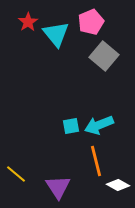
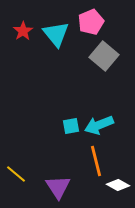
red star: moved 5 px left, 9 px down
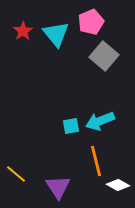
cyan arrow: moved 1 px right, 4 px up
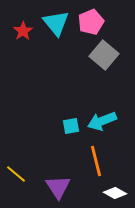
cyan triangle: moved 11 px up
gray square: moved 1 px up
cyan arrow: moved 2 px right
white diamond: moved 3 px left, 8 px down
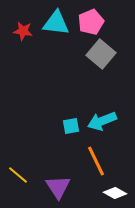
cyan triangle: rotated 44 degrees counterclockwise
red star: rotated 30 degrees counterclockwise
gray square: moved 3 px left, 1 px up
orange line: rotated 12 degrees counterclockwise
yellow line: moved 2 px right, 1 px down
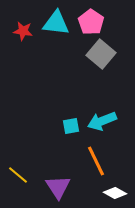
pink pentagon: rotated 15 degrees counterclockwise
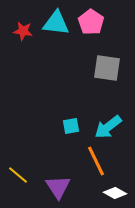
gray square: moved 6 px right, 14 px down; rotated 32 degrees counterclockwise
cyan arrow: moved 6 px right, 6 px down; rotated 16 degrees counterclockwise
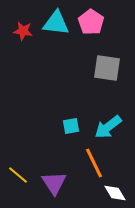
orange line: moved 2 px left, 2 px down
purple triangle: moved 4 px left, 4 px up
white diamond: rotated 30 degrees clockwise
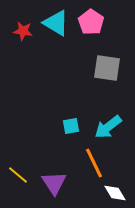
cyan triangle: rotated 24 degrees clockwise
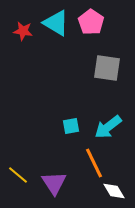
white diamond: moved 1 px left, 2 px up
